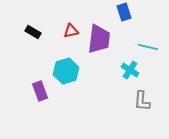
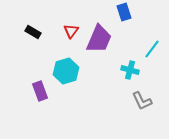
red triangle: rotated 42 degrees counterclockwise
purple trapezoid: rotated 16 degrees clockwise
cyan line: moved 4 px right, 2 px down; rotated 66 degrees counterclockwise
cyan cross: rotated 18 degrees counterclockwise
gray L-shape: rotated 30 degrees counterclockwise
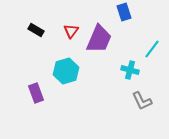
black rectangle: moved 3 px right, 2 px up
purple rectangle: moved 4 px left, 2 px down
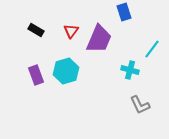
purple rectangle: moved 18 px up
gray L-shape: moved 2 px left, 4 px down
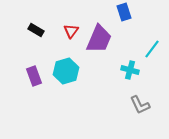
purple rectangle: moved 2 px left, 1 px down
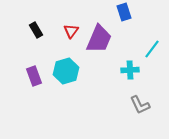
black rectangle: rotated 28 degrees clockwise
cyan cross: rotated 18 degrees counterclockwise
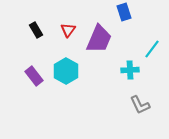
red triangle: moved 3 px left, 1 px up
cyan hexagon: rotated 15 degrees counterclockwise
purple rectangle: rotated 18 degrees counterclockwise
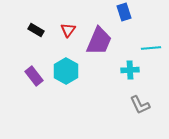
black rectangle: rotated 28 degrees counterclockwise
purple trapezoid: moved 2 px down
cyan line: moved 1 px left, 1 px up; rotated 48 degrees clockwise
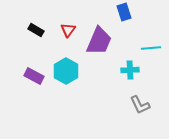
purple rectangle: rotated 24 degrees counterclockwise
